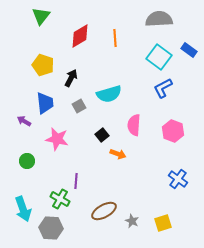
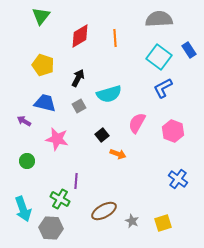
blue rectangle: rotated 21 degrees clockwise
black arrow: moved 7 px right
blue trapezoid: rotated 70 degrees counterclockwise
pink semicircle: moved 3 px right, 2 px up; rotated 25 degrees clockwise
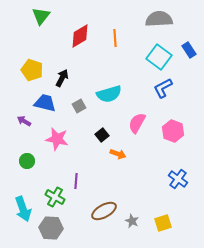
yellow pentagon: moved 11 px left, 5 px down
black arrow: moved 16 px left
green cross: moved 5 px left, 2 px up
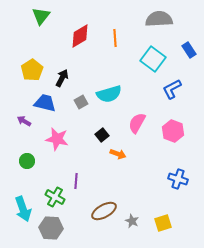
cyan square: moved 6 px left, 2 px down
yellow pentagon: rotated 20 degrees clockwise
blue L-shape: moved 9 px right, 1 px down
gray square: moved 2 px right, 4 px up
blue cross: rotated 18 degrees counterclockwise
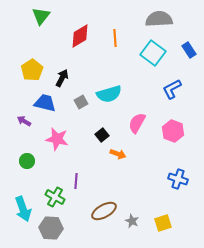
cyan square: moved 6 px up
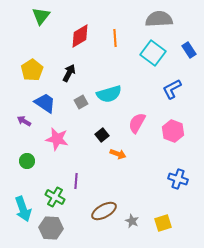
black arrow: moved 7 px right, 5 px up
blue trapezoid: rotated 20 degrees clockwise
